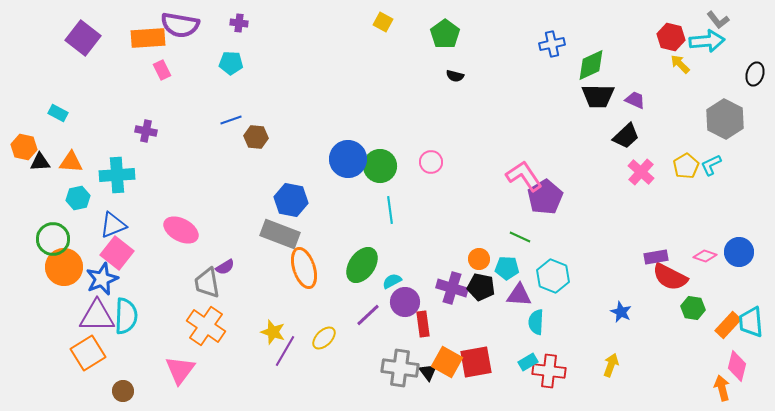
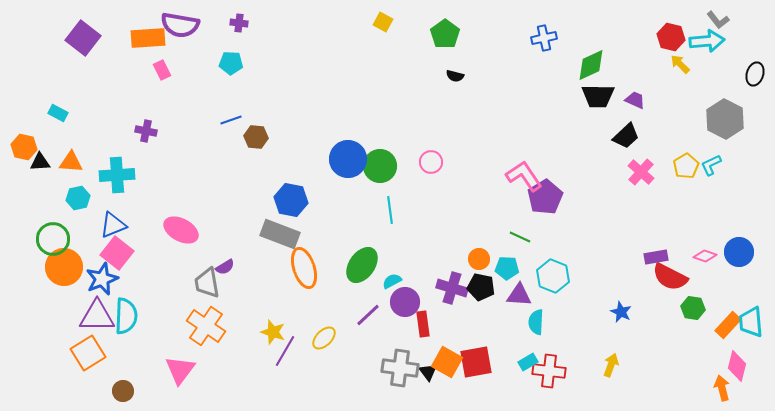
blue cross at (552, 44): moved 8 px left, 6 px up
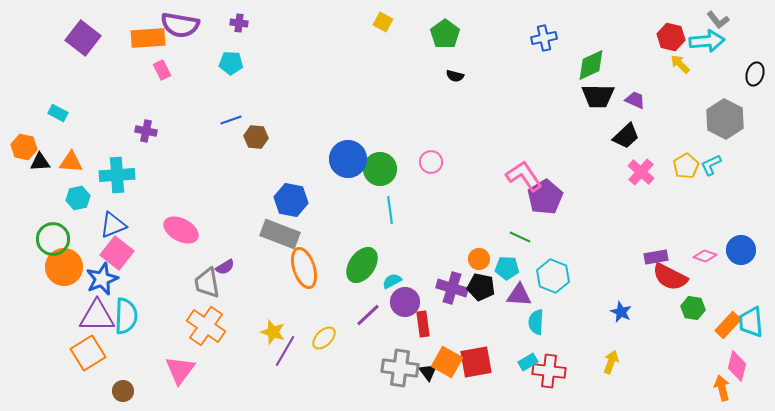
green circle at (380, 166): moved 3 px down
blue circle at (739, 252): moved 2 px right, 2 px up
yellow arrow at (611, 365): moved 3 px up
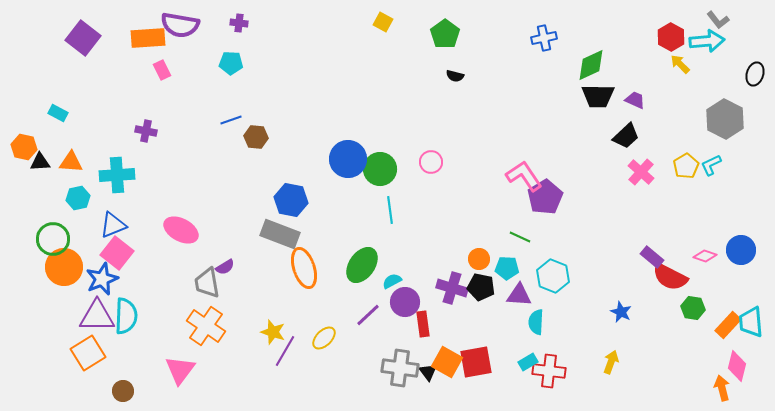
red hexagon at (671, 37): rotated 16 degrees clockwise
purple rectangle at (656, 257): moved 4 px left; rotated 50 degrees clockwise
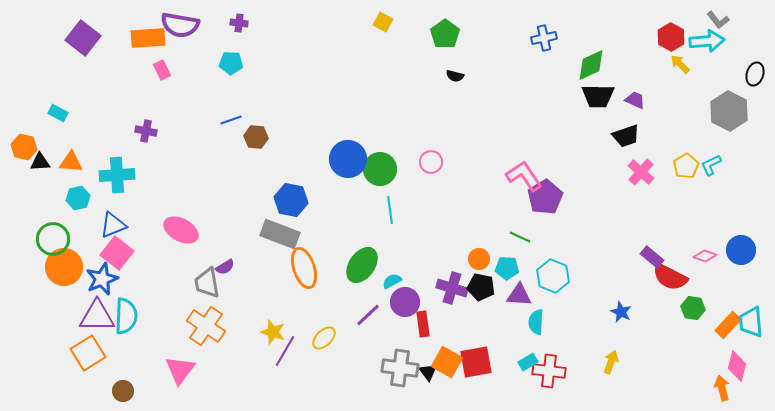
gray hexagon at (725, 119): moved 4 px right, 8 px up
black trapezoid at (626, 136): rotated 24 degrees clockwise
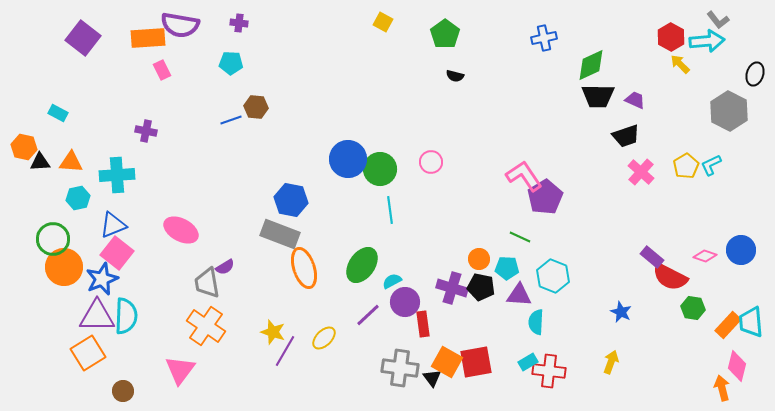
brown hexagon at (256, 137): moved 30 px up
black triangle at (428, 372): moved 4 px right, 6 px down
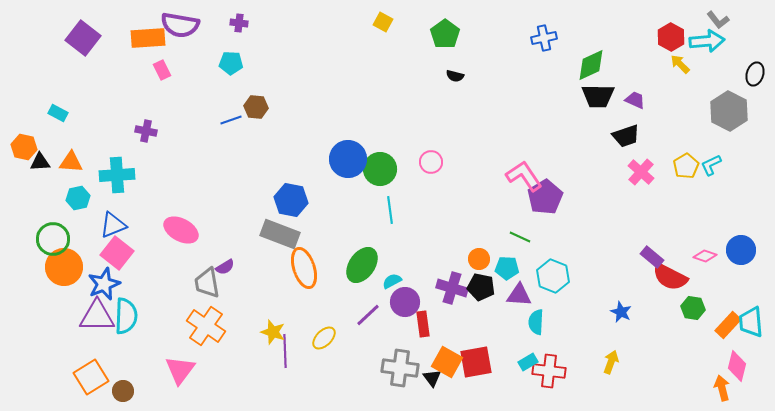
blue star at (102, 279): moved 2 px right, 5 px down
purple line at (285, 351): rotated 32 degrees counterclockwise
orange square at (88, 353): moved 3 px right, 24 px down
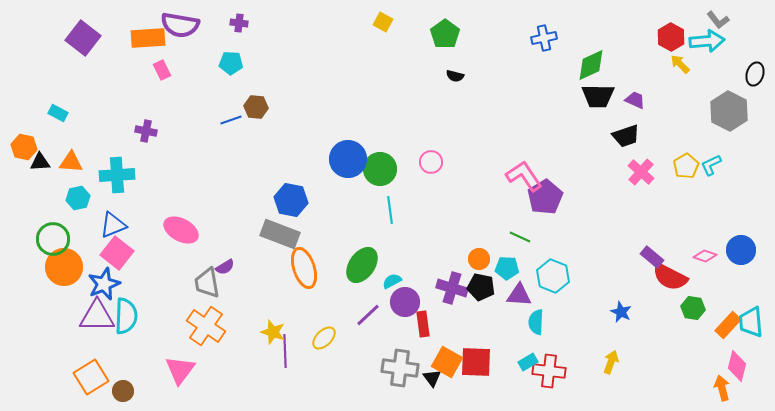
red square at (476, 362): rotated 12 degrees clockwise
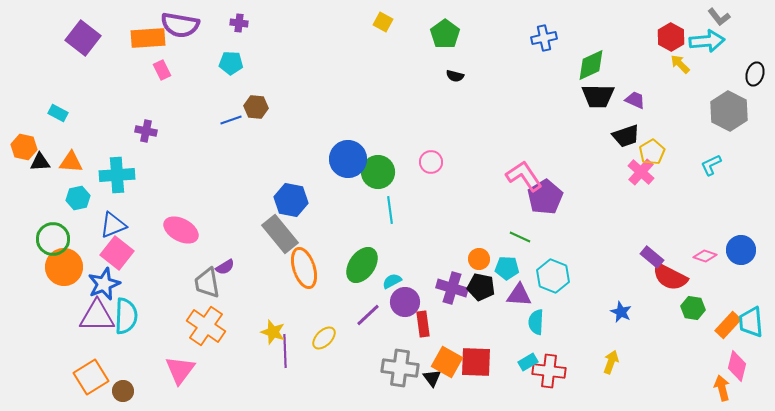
gray L-shape at (718, 20): moved 1 px right, 3 px up
yellow pentagon at (686, 166): moved 34 px left, 14 px up
green circle at (380, 169): moved 2 px left, 3 px down
gray rectangle at (280, 234): rotated 30 degrees clockwise
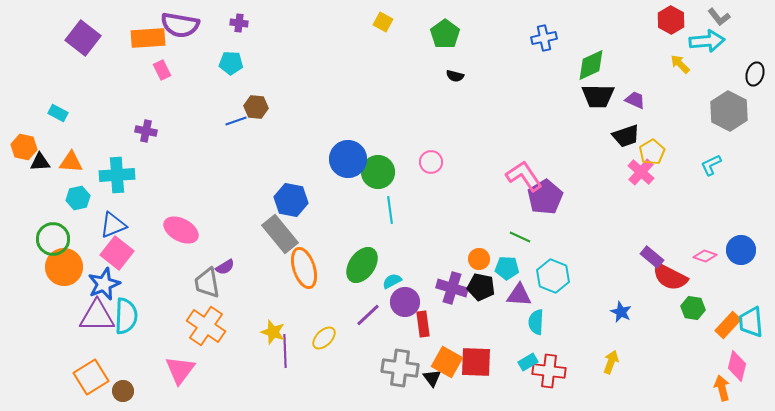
red hexagon at (671, 37): moved 17 px up
blue line at (231, 120): moved 5 px right, 1 px down
